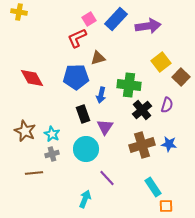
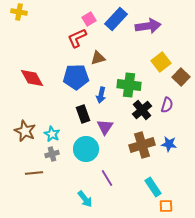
purple line: rotated 12 degrees clockwise
cyan arrow: rotated 120 degrees clockwise
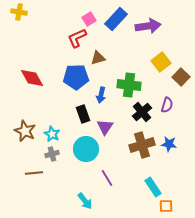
black cross: moved 2 px down
cyan arrow: moved 2 px down
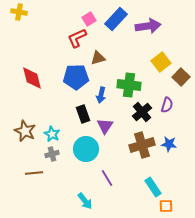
red diamond: rotated 15 degrees clockwise
purple triangle: moved 1 px up
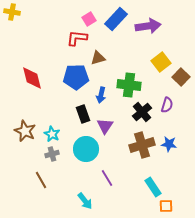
yellow cross: moved 7 px left
red L-shape: rotated 30 degrees clockwise
brown line: moved 7 px right, 7 px down; rotated 66 degrees clockwise
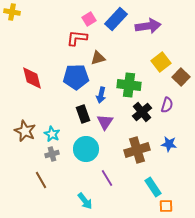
purple triangle: moved 4 px up
brown cross: moved 5 px left, 5 px down
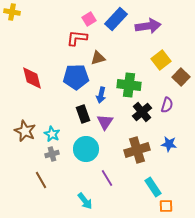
yellow square: moved 2 px up
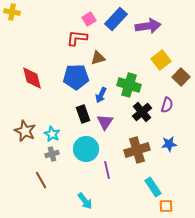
green cross: rotated 10 degrees clockwise
blue arrow: rotated 14 degrees clockwise
blue star: rotated 14 degrees counterclockwise
purple line: moved 8 px up; rotated 18 degrees clockwise
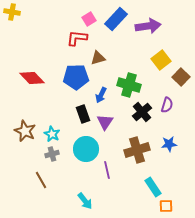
red diamond: rotated 30 degrees counterclockwise
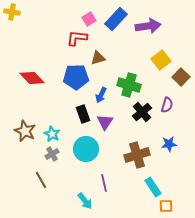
brown cross: moved 5 px down
gray cross: rotated 16 degrees counterclockwise
purple line: moved 3 px left, 13 px down
